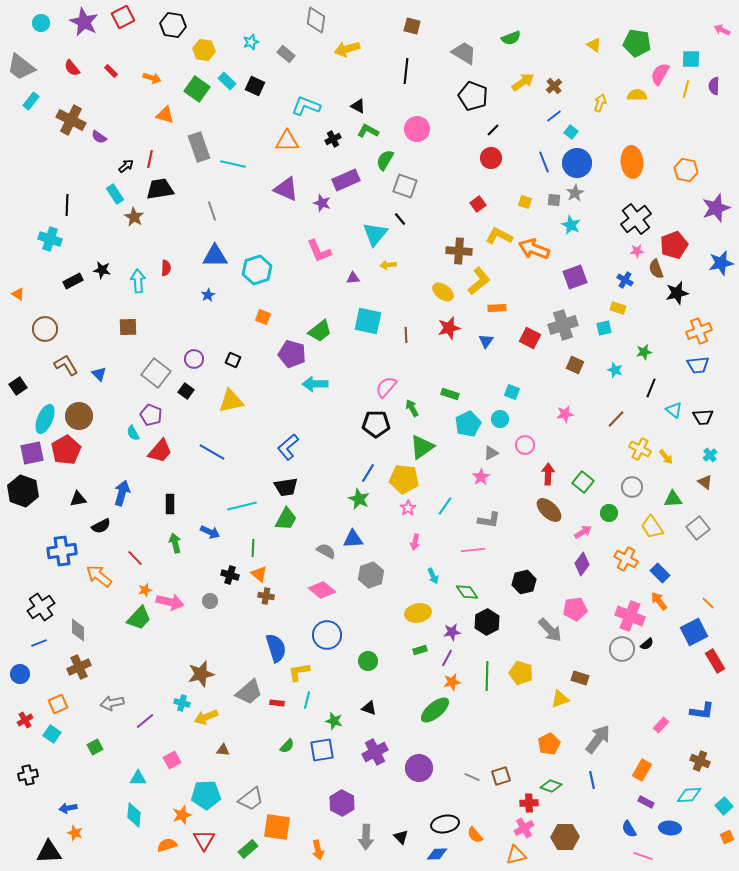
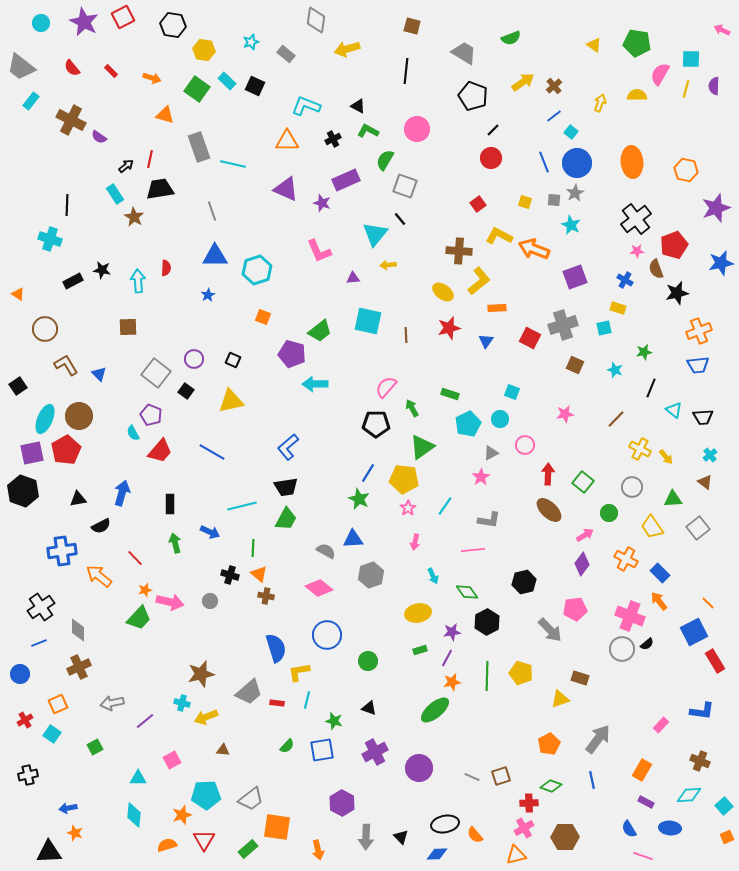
pink arrow at (583, 532): moved 2 px right, 3 px down
pink diamond at (322, 590): moved 3 px left, 2 px up
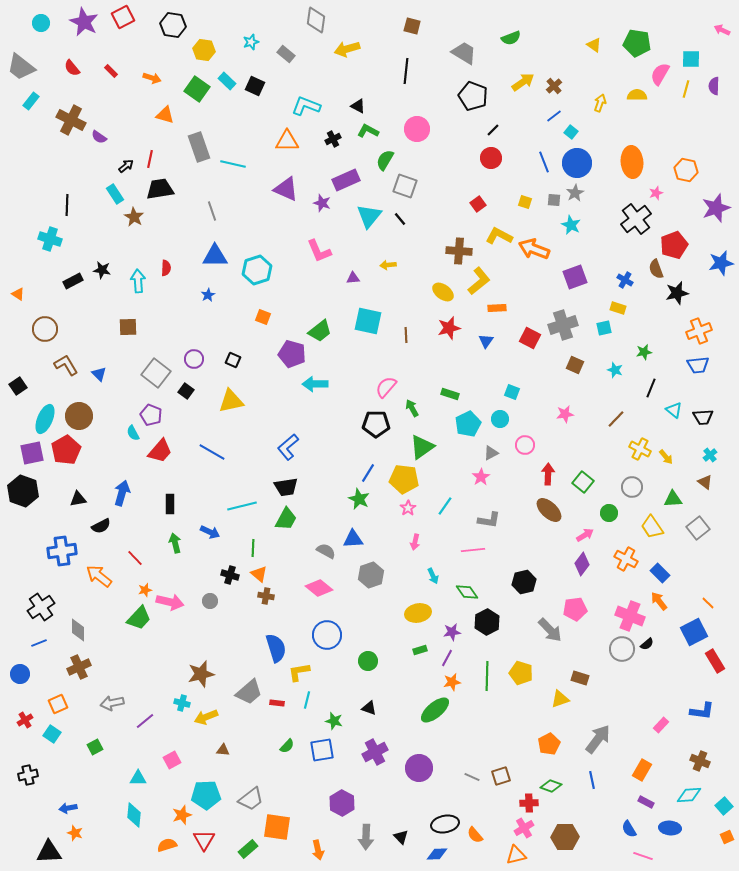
cyan triangle at (375, 234): moved 6 px left, 18 px up
pink star at (637, 251): moved 19 px right, 58 px up; rotated 16 degrees counterclockwise
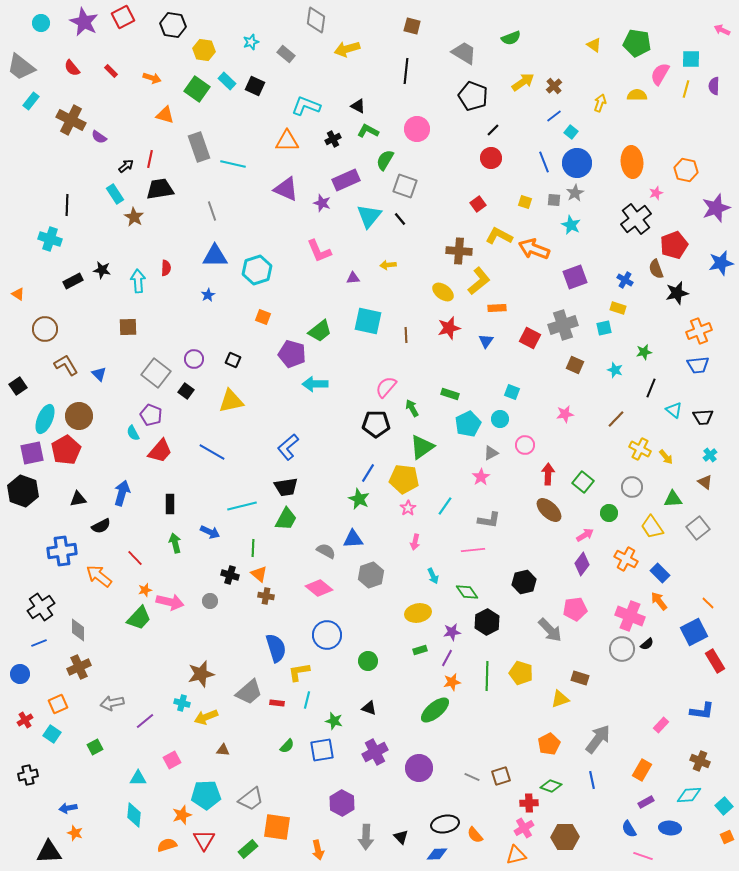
purple rectangle at (646, 802): rotated 56 degrees counterclockwise
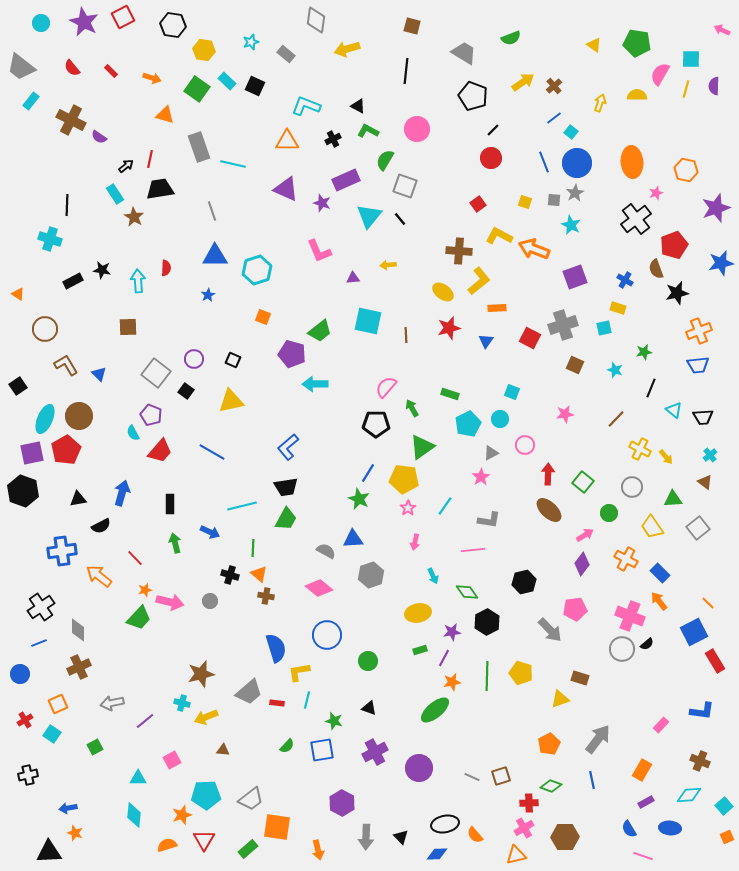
blue line at (554, 116): moved 2 px down
purple line at (447, 658): moved 3 px left
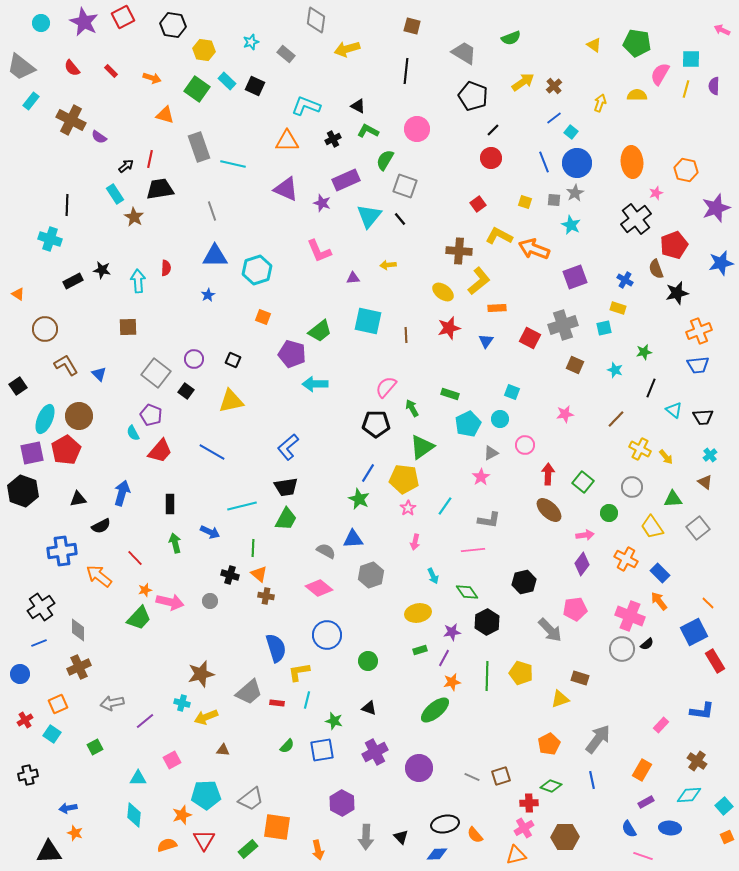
pink arrow at (585, 535): rotated 24 degrees clockwise
brown cross at (700, 761): moved 3 px left; rotated 12 degrees clockwise
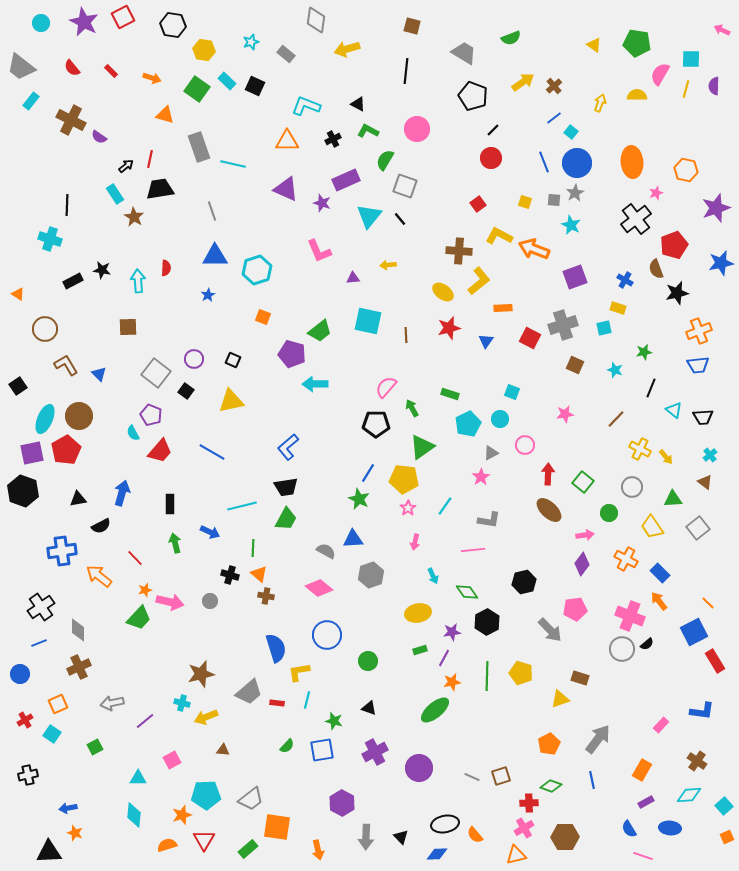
black triangle at (358, 106): moved 2 px up
orange rectangle at (497, 308): moved 6 px right
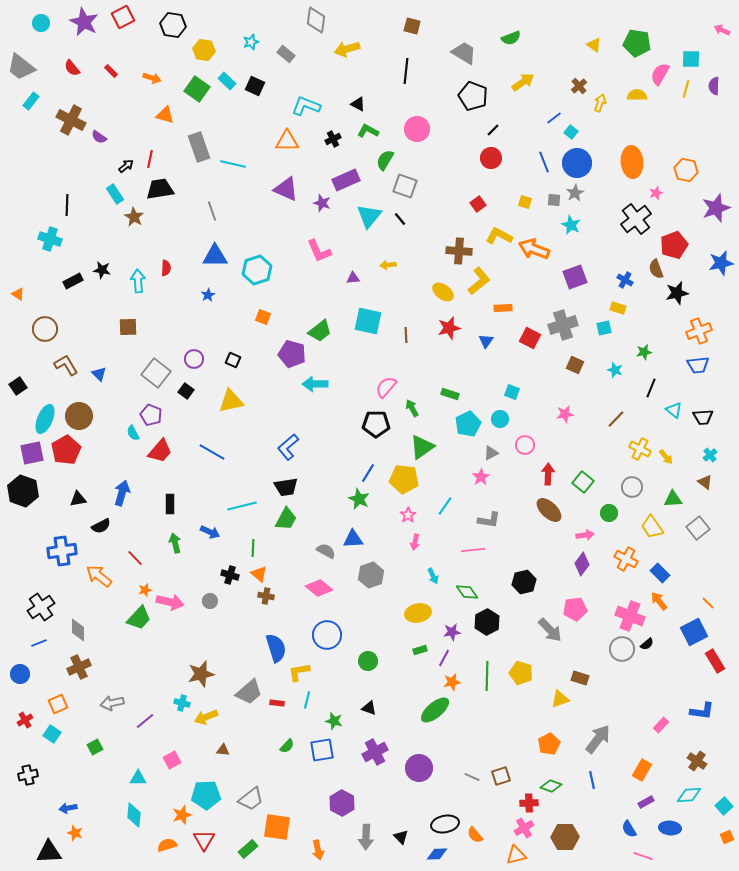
brown cross at (554, 86): moved 25 px right
pink star at (408, 508): moved 7 px down
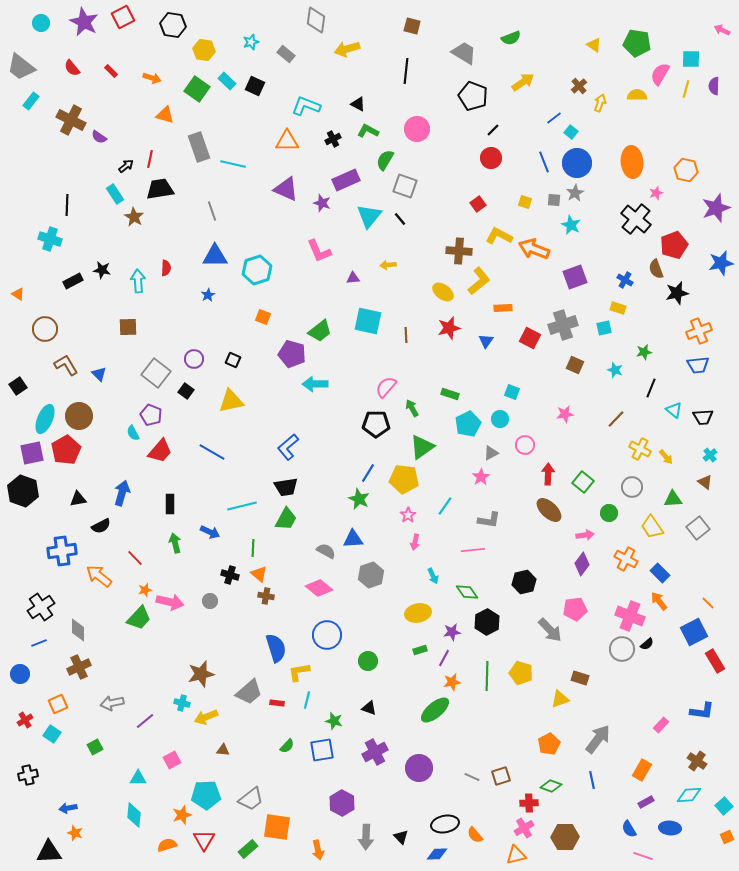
black cross at (636, 219): rotated 12 degrees counterclockwise
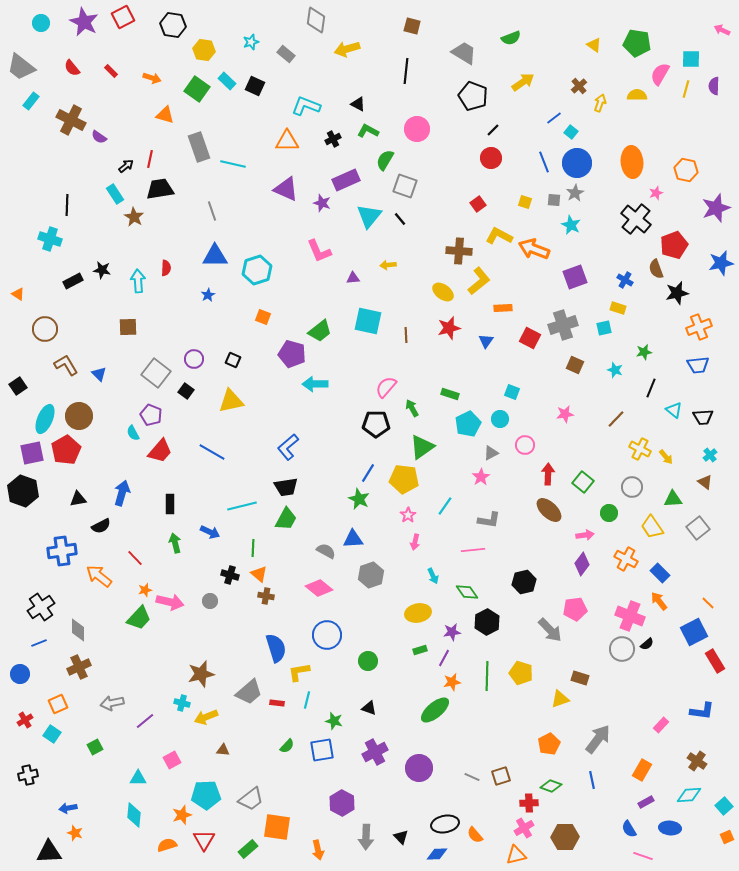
orange cross at (699, 331): moved 4 px up
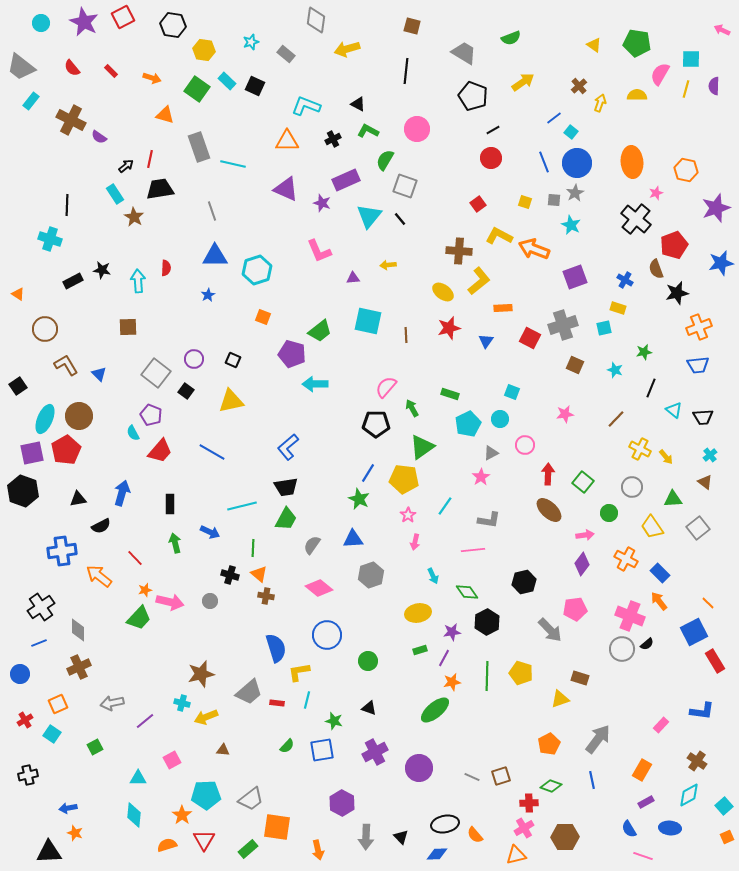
black line at (493, 130): rotated 16 degrees clockwise
gray semicircle at (326, 551): moved 14 px left, 6 px up; rotated 84 degrees counterclockwise
cyan diamond at (689, 795): rotated 25 degrees counterclockwise
orange star at (182, 815): rotated 18 degrees counterclockwise
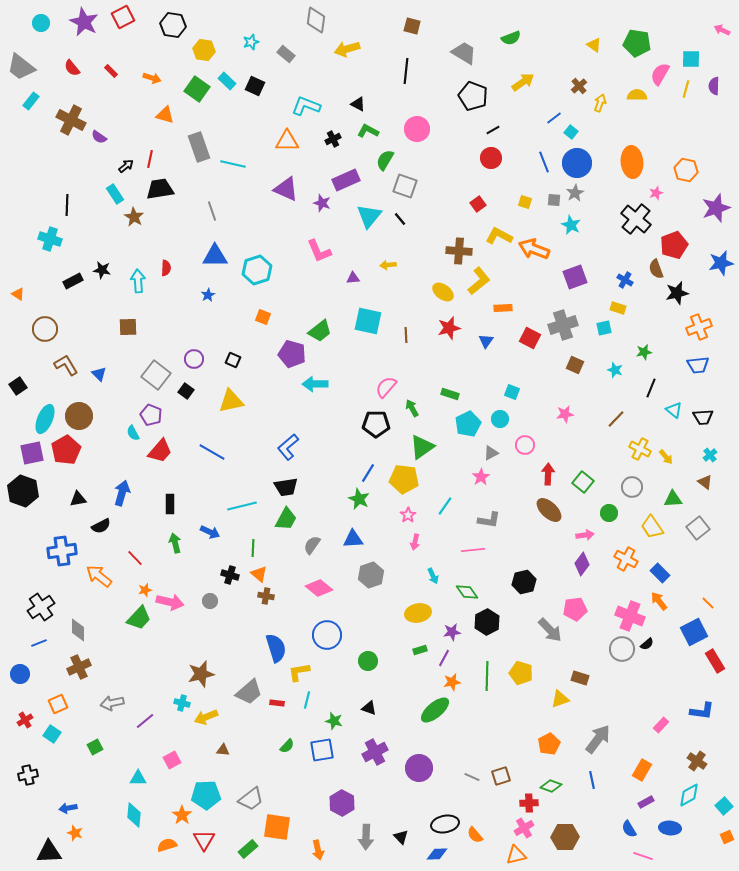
gray square at (156, 373): moved 2 px down
